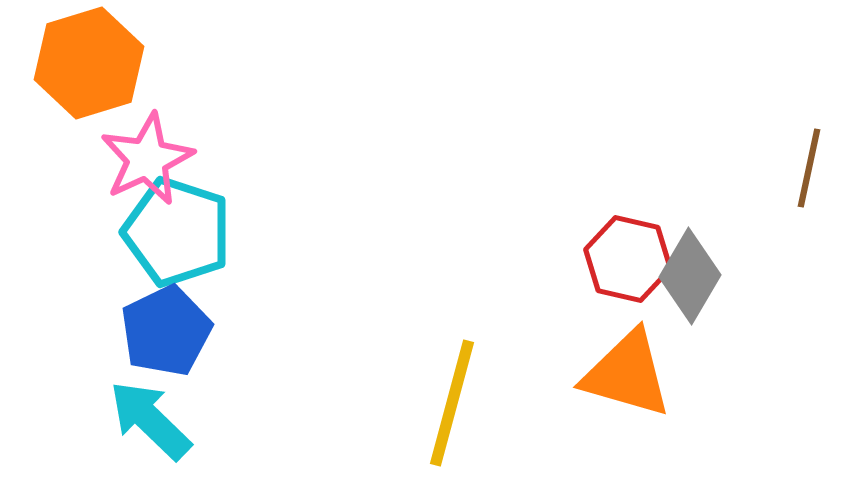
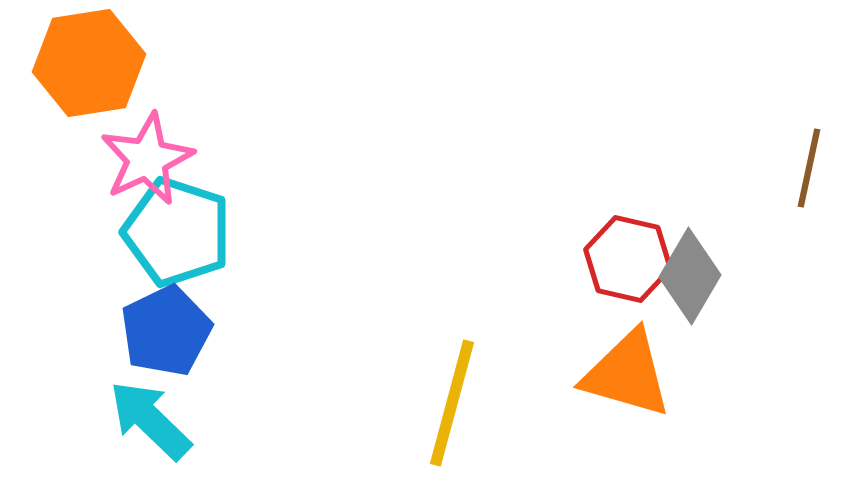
orange hexagon: rotated 8 degrees clockwise
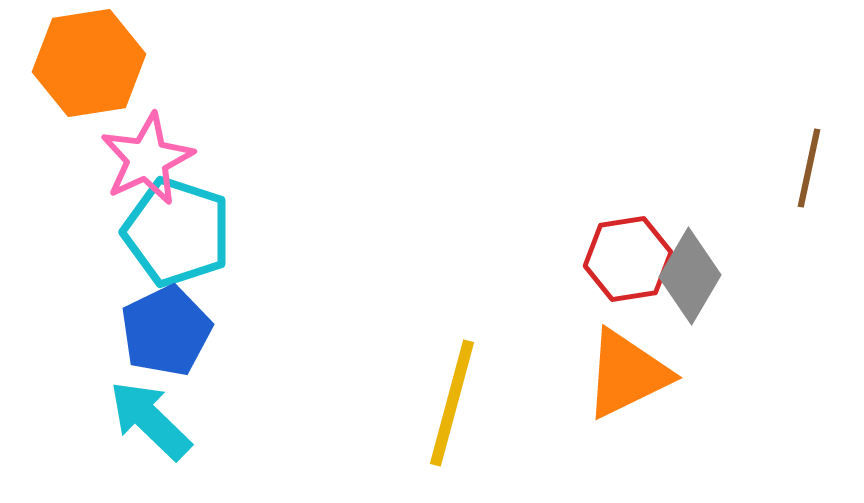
red hexagon: rotated 22 degrees counterclockwise
orange triangle: rotated 42 degrees counterclockwise
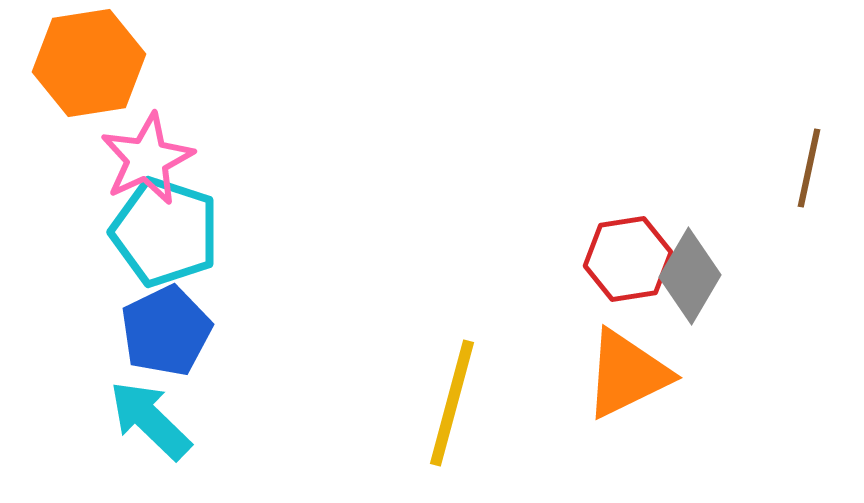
cyan pentagon: moved 12 px left
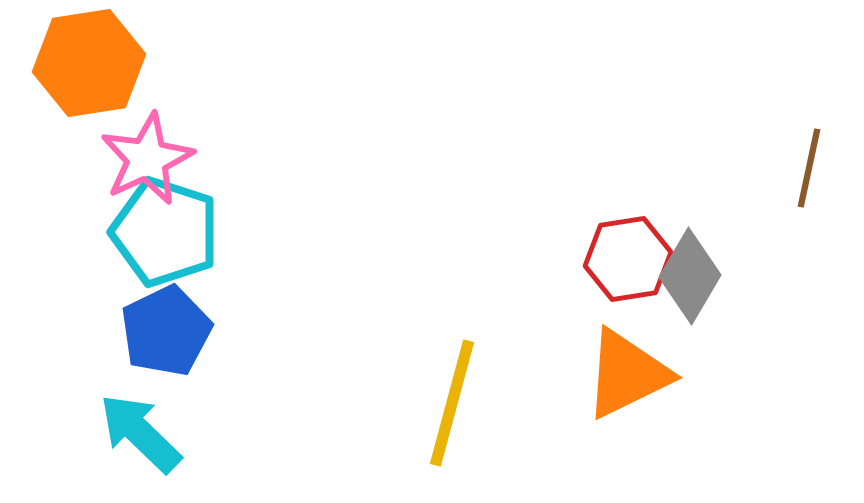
cyan arrow: moved 10 px left, 13 px down
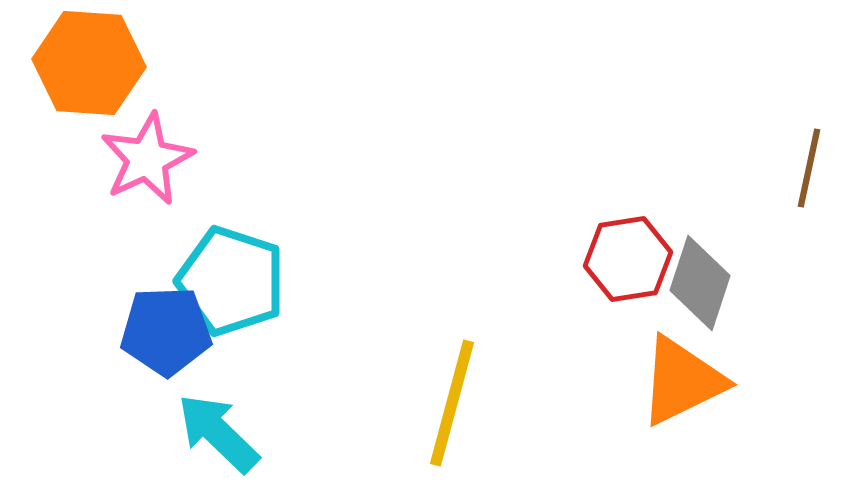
orange hexagon: rotated 13 degrees clockwise
cyan pentagon: moved 66 px right, 49 px down
gray diamond: moved 10 px right, 7 px down; rotated 12 degrees counterclockwise
blue pentagon: rotated 24 degrees clockwise
orange triangle: moved 55 px right, 7 px down
cyan arrow: moved 78 px right
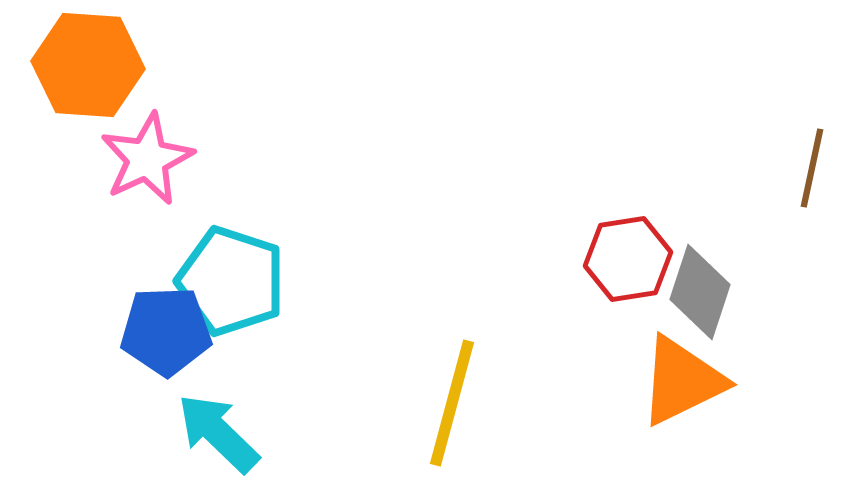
orange hexagon: moved 1 px left, 2 px down
brown line: moved 3 px right
gray diamond: moved 9 px down
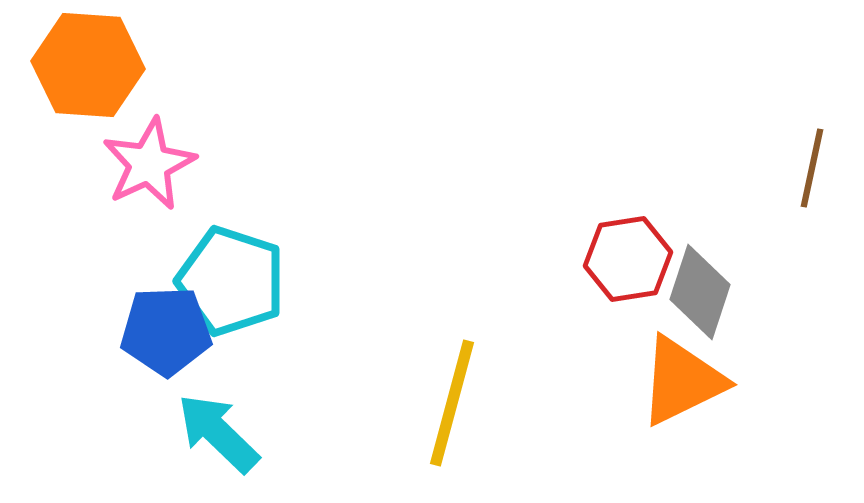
pink star: moved 2 px right, 5 px down
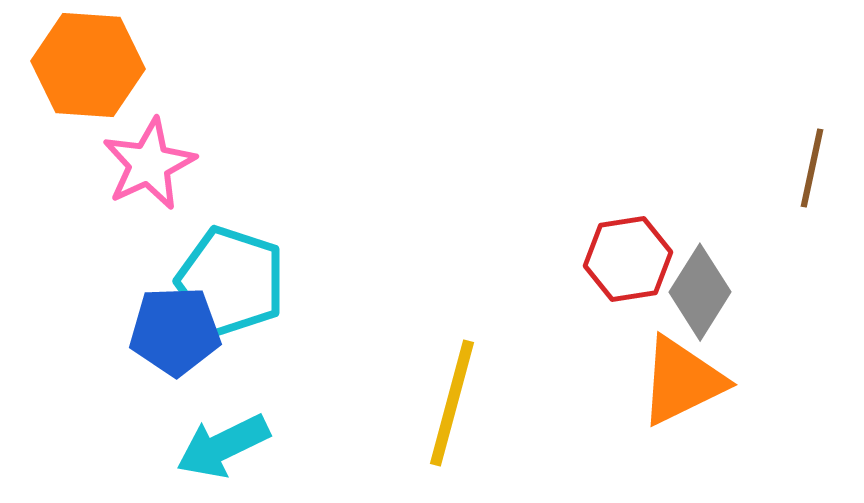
gray diamond: rotated 14 degrees clockwise
blue pentagon: moved 9 px right
cyan arrow: moved 5 px right, 13 px down; rotated 70 degrees counterclockwise
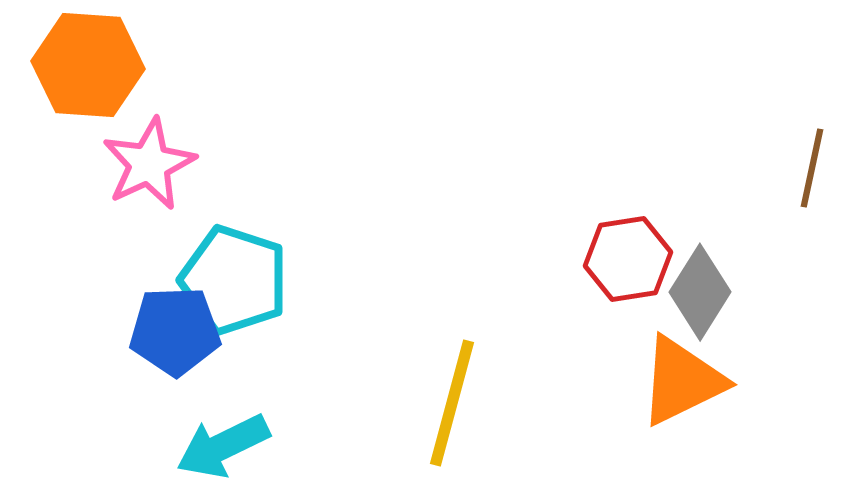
cyan pentagon: moved 3 px right, 1 px up
